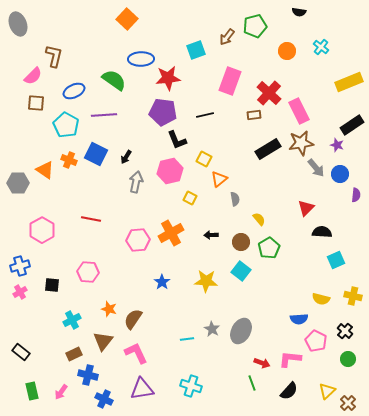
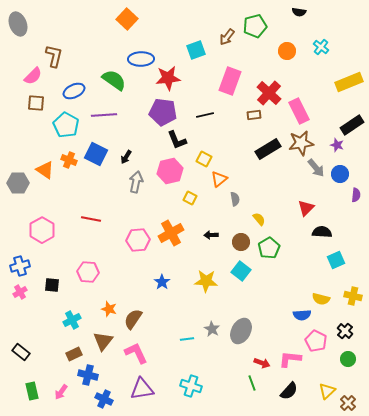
blue semicircle at (299, 319): moved 3 px right, 4 px up
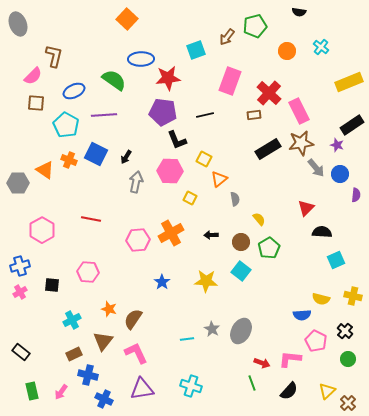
pink hexagon at (170, 171): rotated 15 degrees clockwise
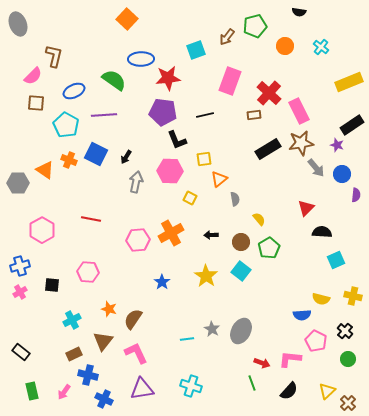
orange circle at (287, 51): moved 2 px left, 5 px up
yellow square at (204, 159): rotated 35 degrees counterclockwise
blue circle at (340, 174): moved 2 px right
yellow star at (206, 281): moved 5 px up; rotated 30 degrees clockwise
pink arrow at (61, 392): moved 3 px right
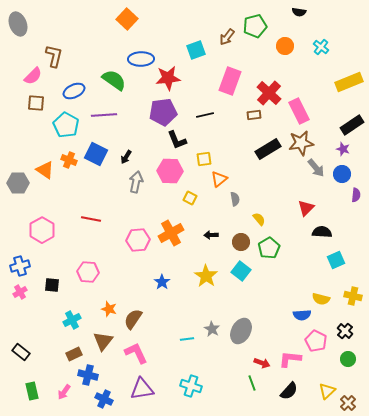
purple pentagon at (163, 112): rotated 16 degrees counterclockwise
purple star at (337, 145): moved 6 px right, 4 px down
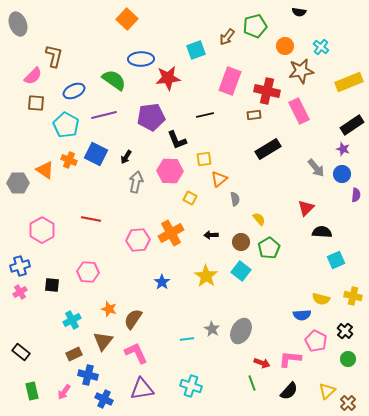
red cross at (269, 93): moved 2 px left, 2 px up; rotated 30 degrees counterclockwise
purple pentagon at (163, 112): moved 12 px left, 5 px down
purple line at (104, 115): rotated 10 degrees counterclockwise
brown star at (301, 143): moved 72 px up
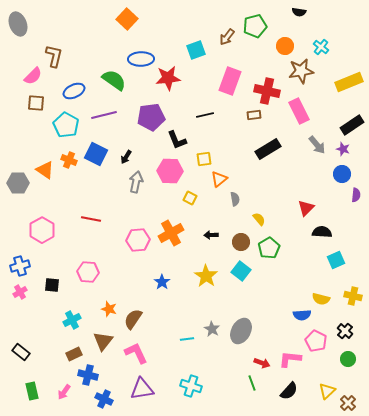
gray arrow at (316, 168): moved 1 px right, 23 px up
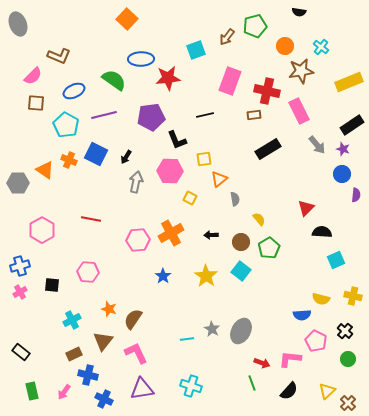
brown L-shape at (54, 56): moved 5 px right; rotated 100 degrees clockwise
blue star at (162, 282): moved 1 px right, 6 px up
